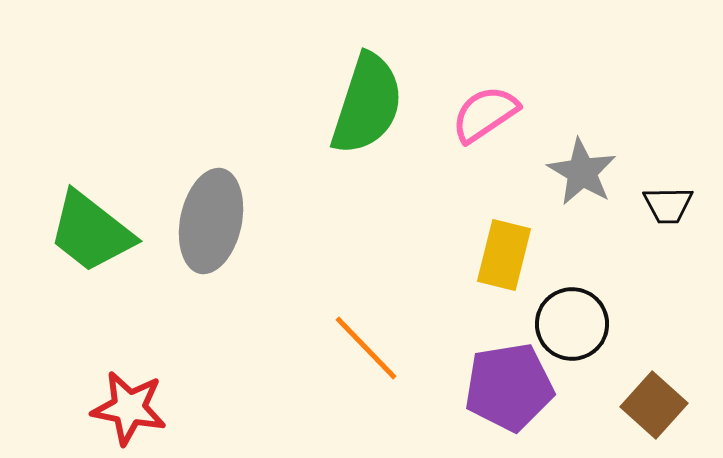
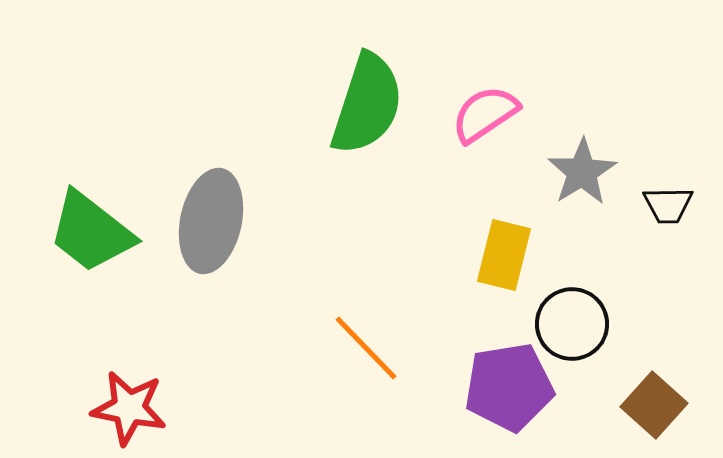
gray star: rotated 10 degrees clockwise
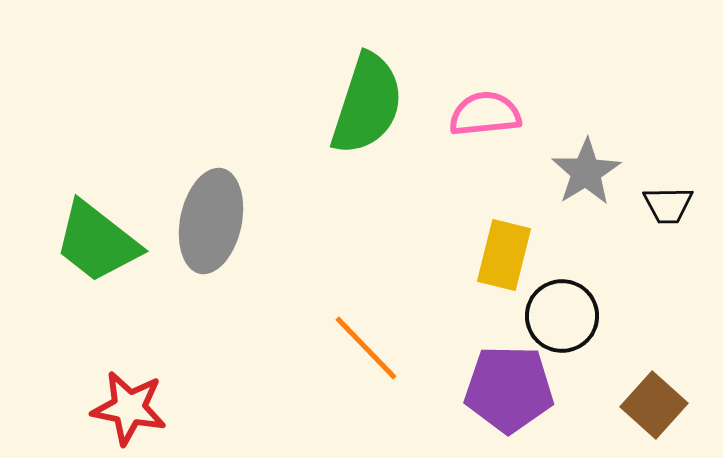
pink semicircle: rotated 28 degrees clockwise
gray star: moved 4 px right
green trapezoid: moved 6 px right, 10 px down
black circle: moved 10 px left, 8 px up
purple pentagon: moved 2 px down; rotated 10 degrees clockwise
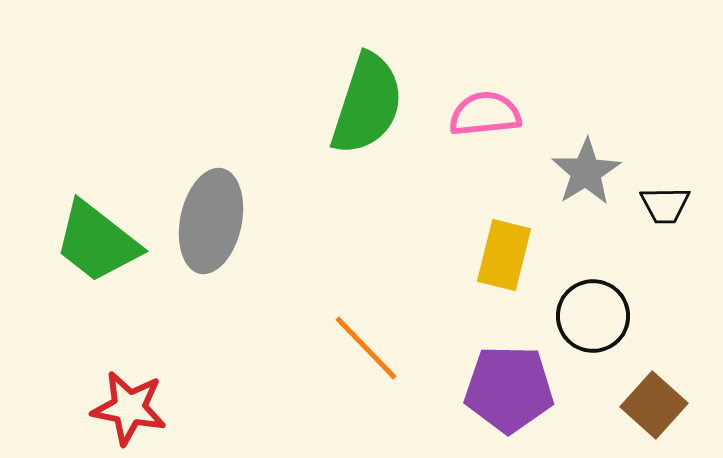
black trapezoid: moved 3 px left
black circle: moved 31 px right
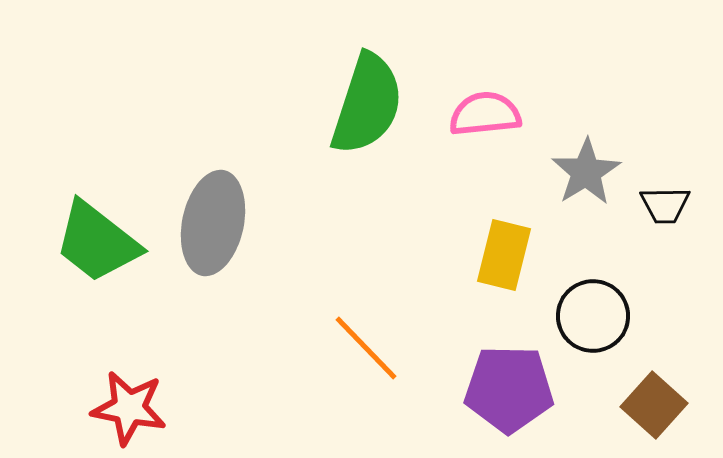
gray ellipse: moved 2 px right, 2 px down
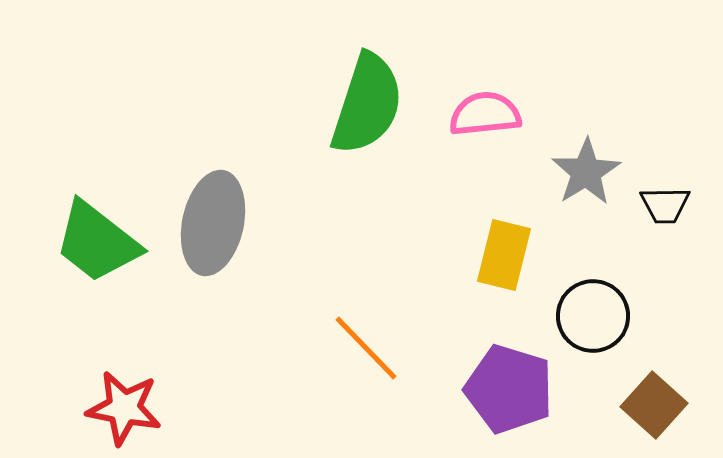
purple pentagon: rotated 16 degrees clockwise
red star: moved 5 px left
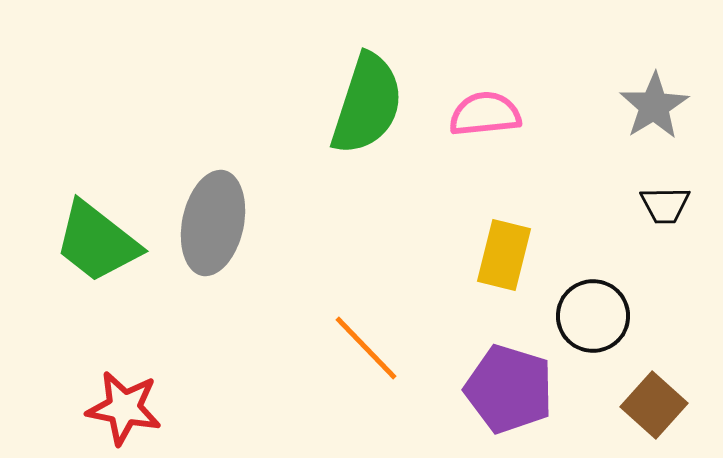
gray star: moved 68 px right, 66 px up
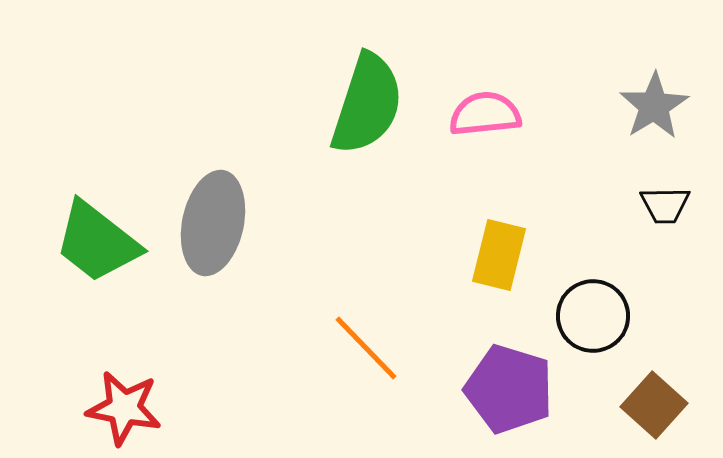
yellow rectangle: moved 5 px left
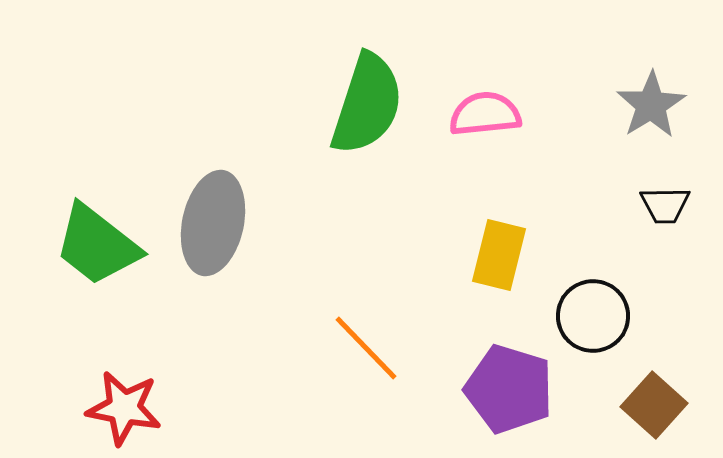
gray star: moved 3 px left, 1 px up
green trapezoid: moved 3 px down
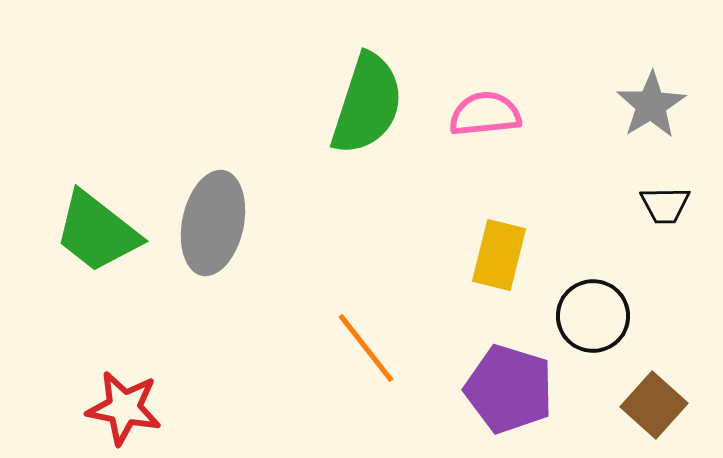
green trapezoid: moved 13 px up
orange line: rotated 6 degrees clockwise
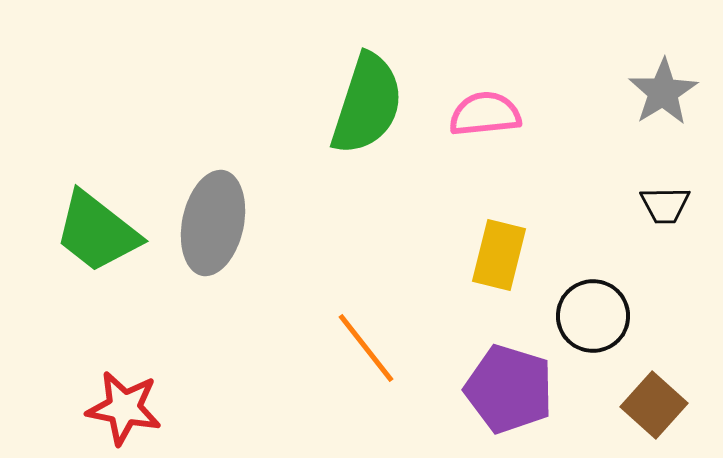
gray star: moved 12 px right, 13 px up
